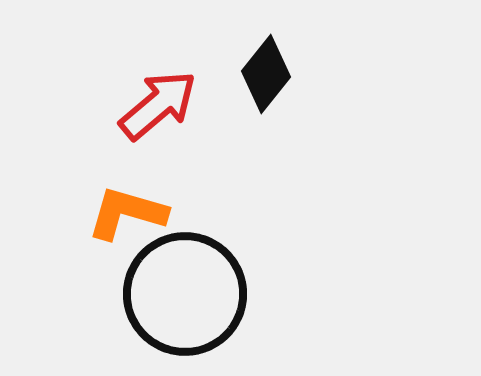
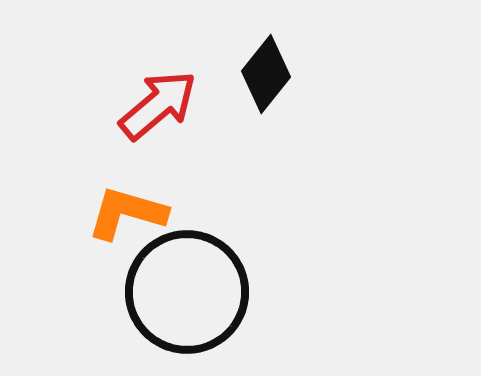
black circle: moved 2 px right, 2 px up
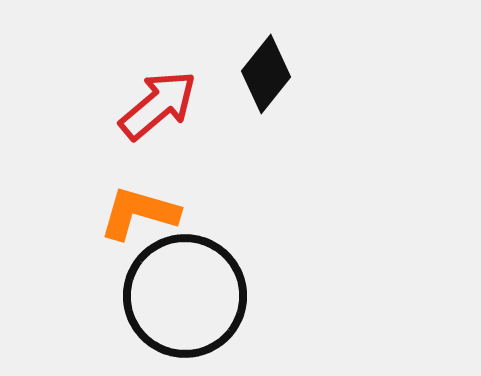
orange L-shape: moved 12 px right
black circle: moved 2 px left, 4 px down
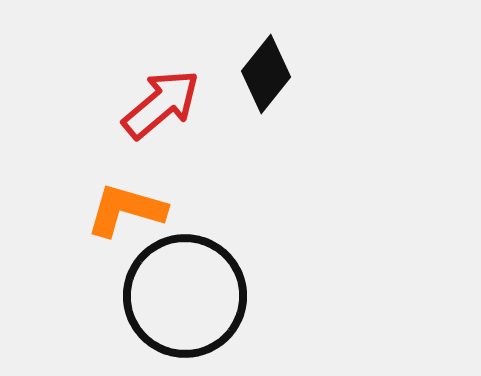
red arrow: moved 3 px right, 1 px up
orange L-shape: moved 13 px left, 3 px up
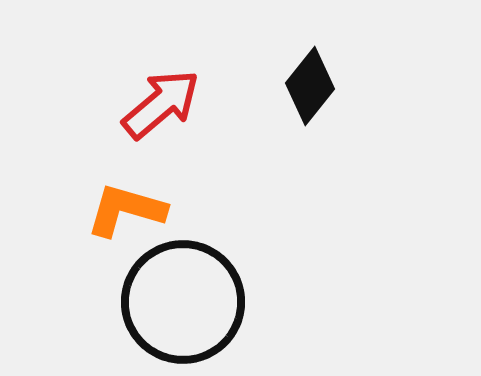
black diamond: moved 44 px right, 12 px down
black circle: moved 2 px left, 6 px down
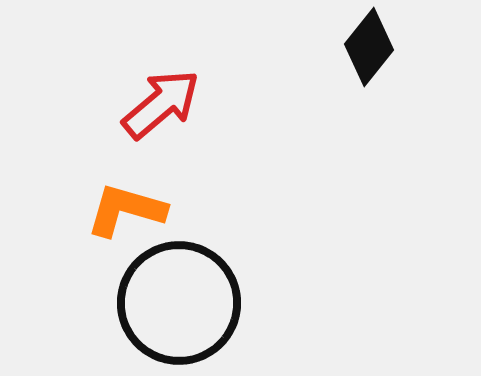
black diamond: moved 59 px right, 39 px up
black circle: moved 4 px left, 1 px down
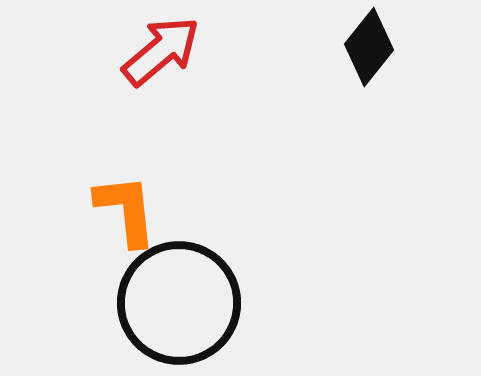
red arrow: moved 53 px up
orange L-shape: rotated 68 degrees clockwise
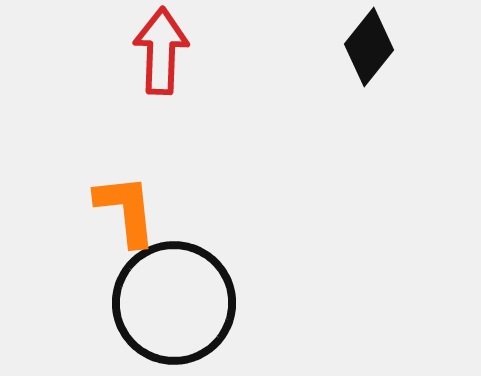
red arrow: rotated 48 degrees counterclockwise
black circle: moved 5 px left
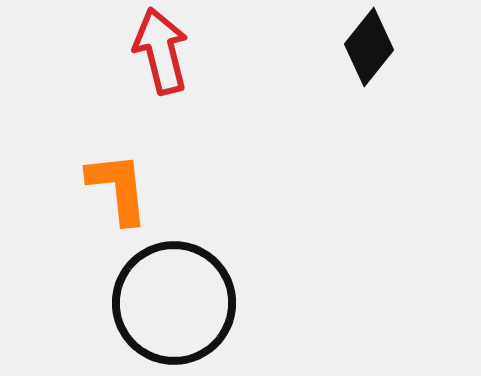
red arrow: rotated 16 degrees counterclockwise
orange L-shape: moved 8 px left, 22 px up
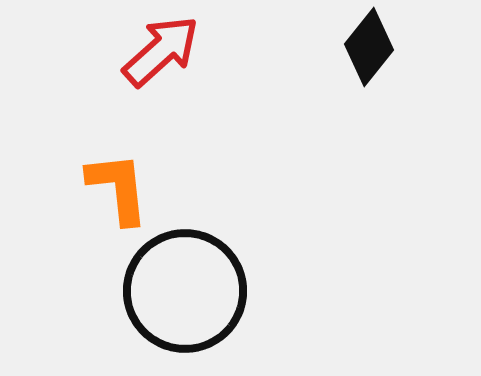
red arrow: rotated 62 degrees clockwise
black circle: moved 11 px right, 12 px up
